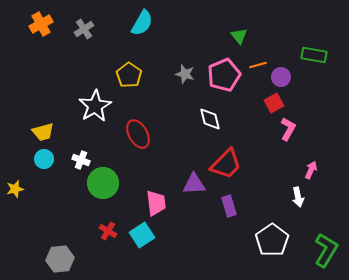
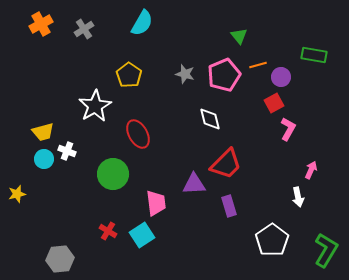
white cross: moved 14 px left, 9 px up
green circle: moved 10 px right, 9 px up
yellow star: moved 2 px right, 5 px down
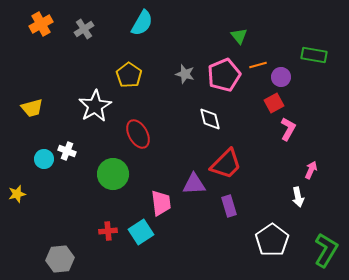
yellow trapezoid: moved 11 px left, 24 px up
pink trapezoid: moved 5 px right
red cross: rotated 36 degrees counterclockwise
cyan square: moved 1 px left, 3 px up
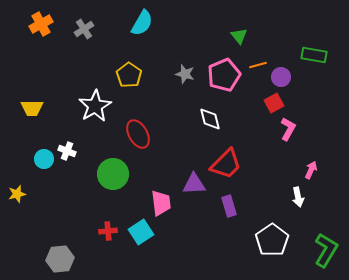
yellow trapezoid: rotated 15 degrees clockwise
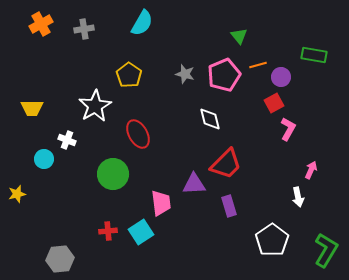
gray cross: rotated 24 degrees clockwise
white cross: moved 11 px up
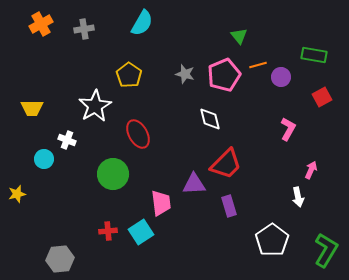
red square: moved 48 px right, 6 px up
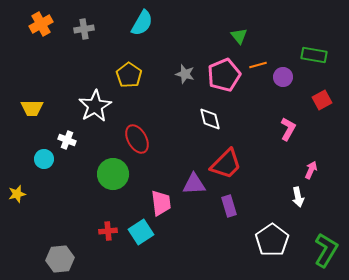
purple circle: moved 2 px right
red square: moved 3 px down
red ellipse: moved 1 px left, 5 px down
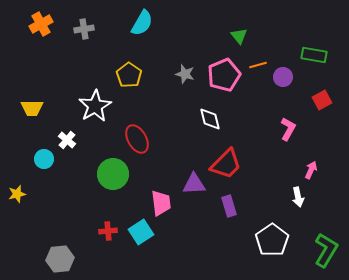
white cross: rotated 18 degrees clockwise
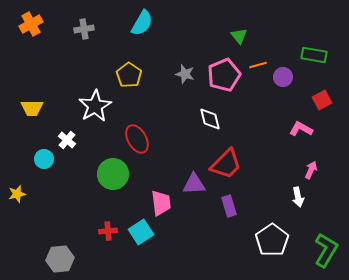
orange cross: moved 10 px left
pink L-shape: moved 13 px right; rotated 90 degrees counterclockwise
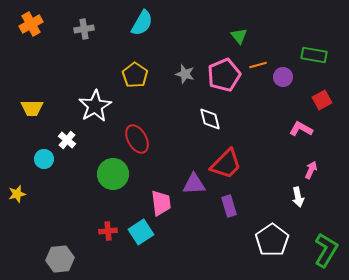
yellow pentagon: moved 6 px right
